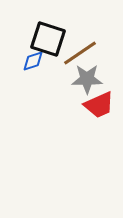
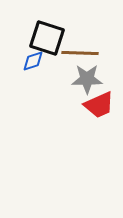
black square: moved 1 px left, 1 px up
brown line: rotated 36 degrees clockwise
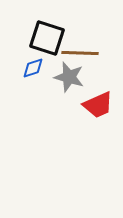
blue diamond: moved 7 px down
gray star: moved 18 px left, 2 px up; rotated 16 degrees clockwise
red trapezoid: moved 1 px left
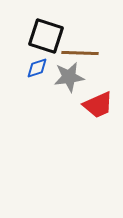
black square: moved 1 px left, 2 px up
blue diamond: moved 4 px right
gray star: rotated 24 degrees counterclockwise
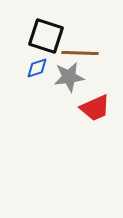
red trapezoid: moved 3 px left, 3 px down
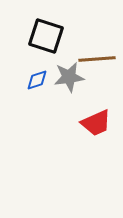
brown line: moved 17 px right, 6 px down; rotated 6 degrees counterclockwise
blue diamond: moved 12 px down
red trapezoid: moved 1 px right, 15 px down
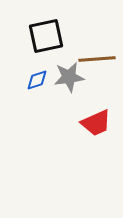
black square: rotated 30 degrees counterclockwise
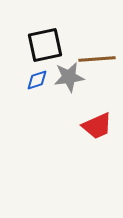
black square: moved 1 px left, 9 px down
red trapezoid: moved 1 px right, 3 px down
